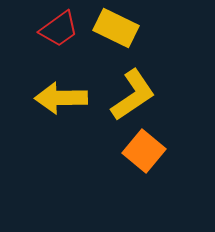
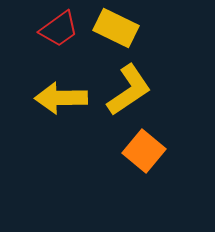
yellow L-shape: moved 4 px left, 5 px up
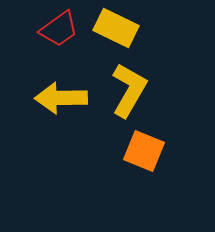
yellow L-shape: rotated 26 degrees counterclockwise
orange square: rotated 18 degrees counterclockwise
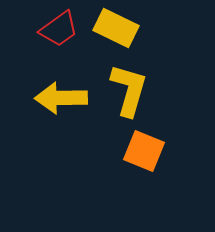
yellow L-shape: rotated 14 degrees counterclockwise
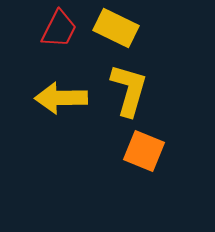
red trapezoid: rotated 27 degrees counterclockwise
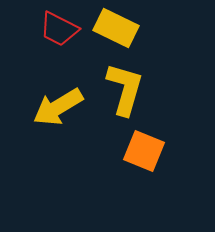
red trapezoid: rotated 90 degrees clockwise
yellow L-shape: moved 4 px left, 1 px up
yellow arrow: moved 3 px left, 9 px down; rotated 30 degrees counterclockwise
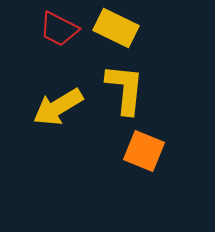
yellow L-shape: rotated 10 degrees counterclockwise
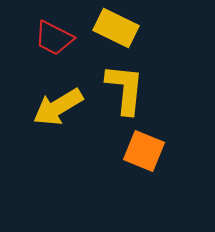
red trapezoid: moved 5 px left, 9 px down
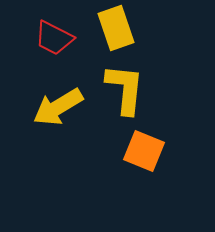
yellow rectangle: rotated 45 degrees clockwise
